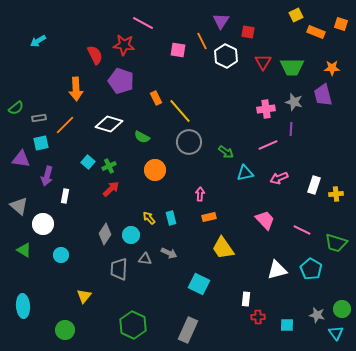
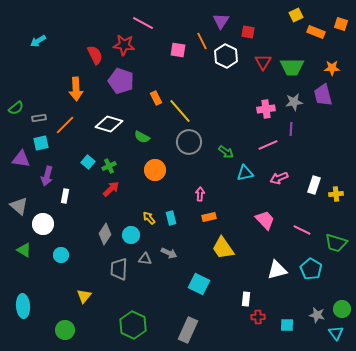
gray star at (294, 102): rotated 24 degrees counterclockwise
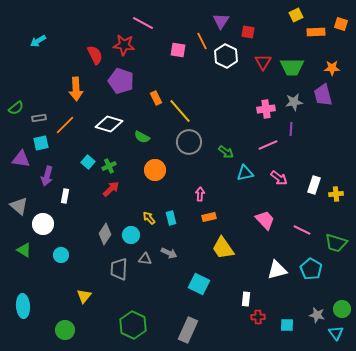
orange rectangle at (316, 32): rotated 24 degrees counterclockwise
pink arrow at (279, 178): rotated 120 degrees counterclockwise
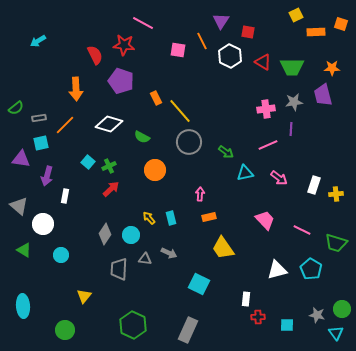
white hexagon at (226, 56): moved 4 px right
red triangle at (263, 62): rotated 30 degrees counterclockwise
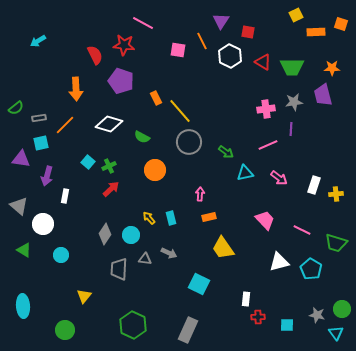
white triangle at (277, 270): moved 2 px right, 8 px up
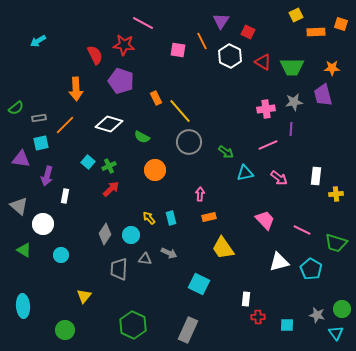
red square at (248, 32): rotated 16 degrees clockwise
white rectangle at (314, 185): moved 2 px right, 9 px up; rotated 12 degrees counterclockwise
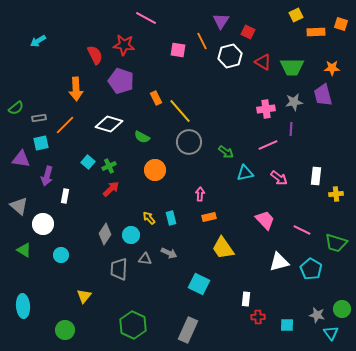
pink line at (143, 23): moved 3 px right, 5 px up
white hexagon at (230, 56): rotated 20 degrees clockwise
cyan triangle at (336, 333): moved 5 px left
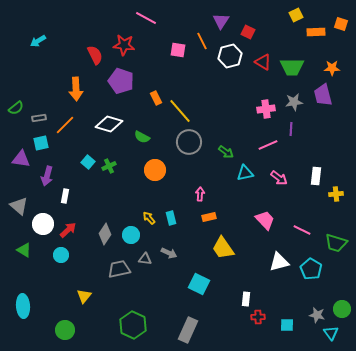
red arrow at (111, 189): moved 43 px left, 41 px down
gray trapezoid at (119, 269): rotated 75 degrees clockwise
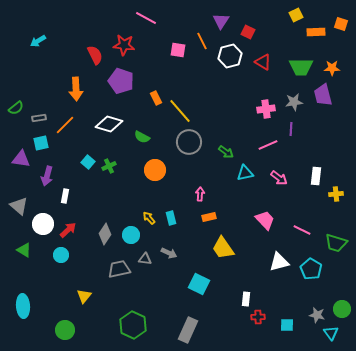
green trapezoid at (292, 67): moved 9 px right
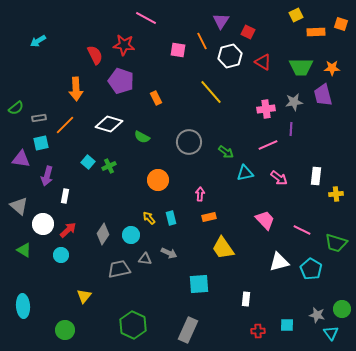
yellow line at (180, 111): moved 31 px right, 19 px up
orange circle at (155, 170): moved 3 px right, 10 px down
gray diamond at (105, 234): moved 2 px left
cyan square at (199, 284): rotated 30 degrees counterclockwise
red cross at (258, 317): moved 14 px down
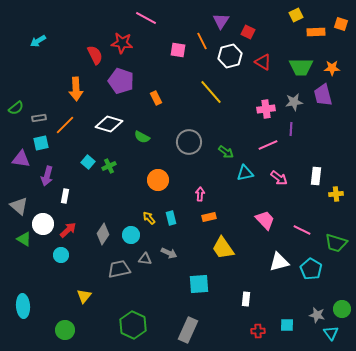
red star at (124, 45): moved 2 px left, 2 px up
green triangle at (24, 250): moved 11 px up
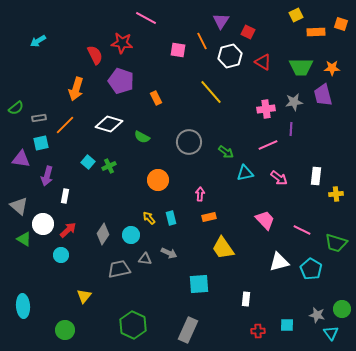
orange arrow at (76, 89): rotated 20 degrees clockwise
